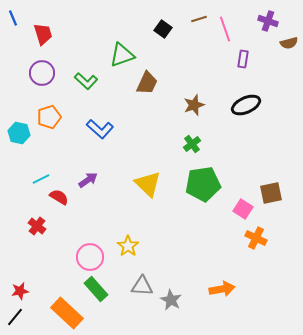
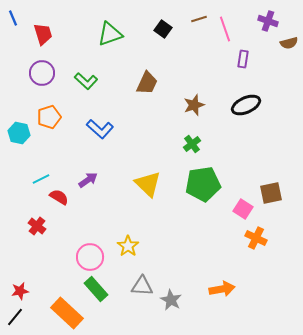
green triangle: moved 12 px left, 21 px up
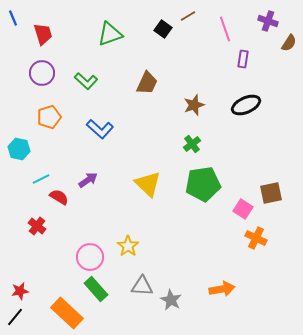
brown line: moved 11 px left, 3 px up; rotated 14 degrees counterclockwise
brown semicircle: rotated 42 degrees counterclockwise
cyan hexagon: moved 16 px down
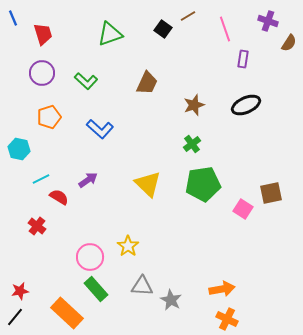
orange cross: moved 29 px left, 81 px down
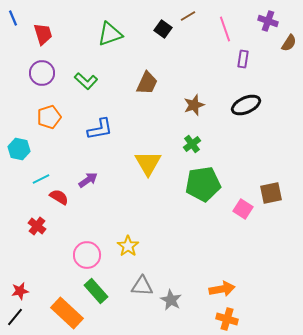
blue L-shape: rotated 52 degrees counterclockwise
yellow triangle: moved 21 px up; rotated 16 degrees clockwise
pink circle: moved 3 px left, 2 px up
green rectangle: moved 2 px down
orange cross: rotated 10 degrees counterclockwise
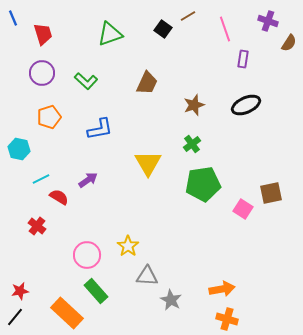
gray triangle: moved 5 px right, 10 px up
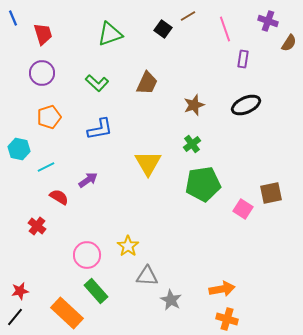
green L-shape: moved 11 px right, 2 px down
cyan line: moved 5 px right, 12 px up
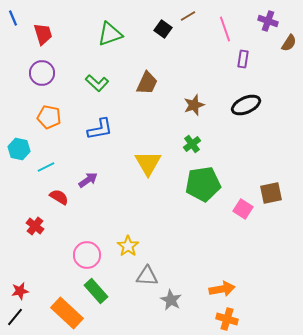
orange pentagon: rotated 30 degrees clockwise
red cross: moved 2 px left
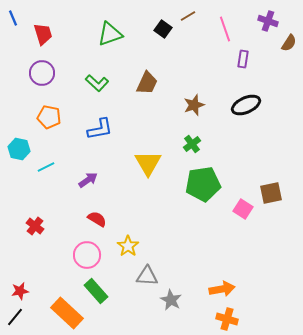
red semicircle: moved 38 px right, 22 px down
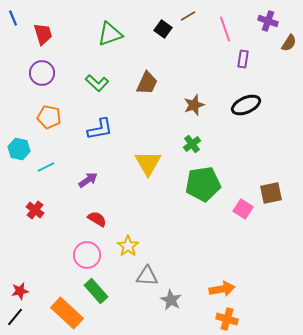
red cross: moved 16 px up
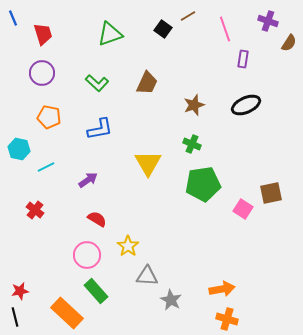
green cross: rotated 30 degrees counterclockwise
black line: rotated 54 degrees counterclockwise
